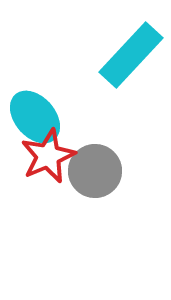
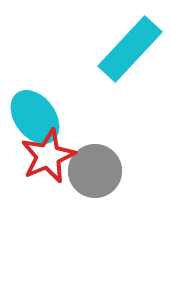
cyan rectangle: moved 1 px left, 6 px up
cyan ellipse: rotated 4 degrees clockwise
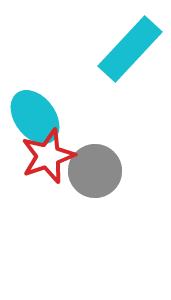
red star: rotated 4 degrees clockwise
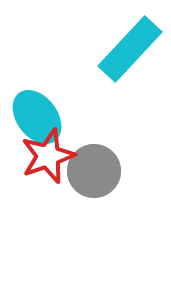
cyan ellipse: moved 2 px right
gray circle: moved 1 px left
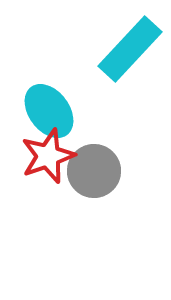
cyan ellipse: moved 12 px right, 6 px up
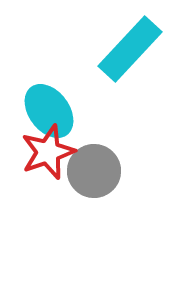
red star: moved 4 px up
